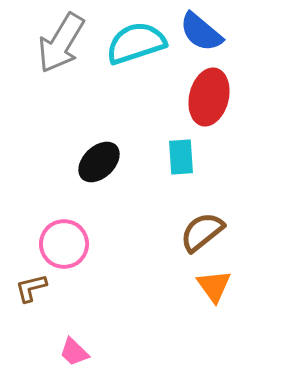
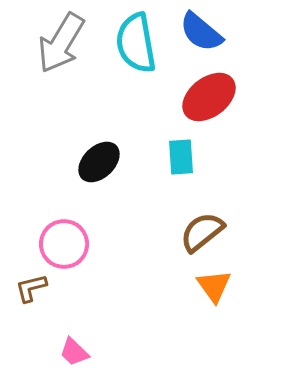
cyan semicircle: rotated 82 degrees counterclockwise
red ellipse: rotated 38 degrees clockwise
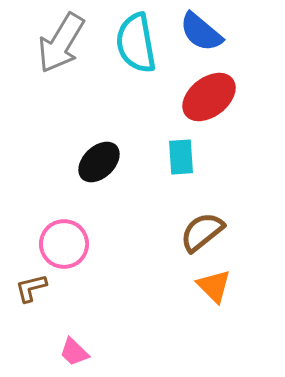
orange triangle: rotated 9 degrees counterclockwise
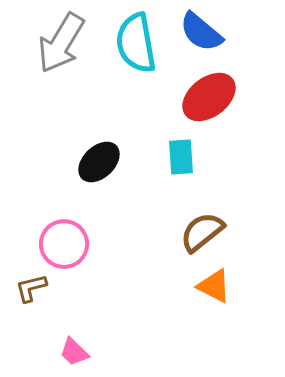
orange triangle: rotated 18 degrees counterclockwise
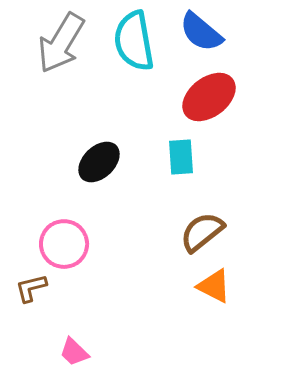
cyan semicircle: moved 2 px left, 2 px up
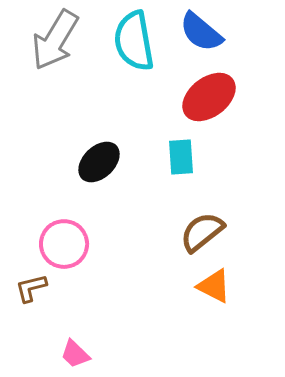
gray arrow: moved 6 px left, 3 px up
pink trapezoid: moved 1 px right, 2 px down
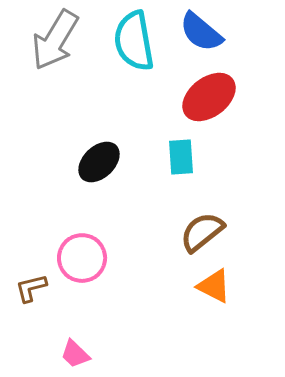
pink circle: moved 18 px right, 14 px down
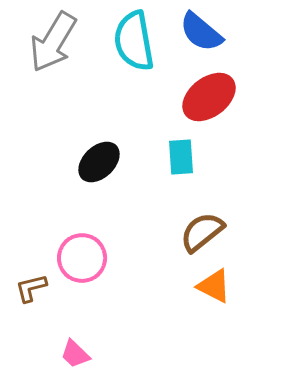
gray arrow: moved 2 px left, 2 px down
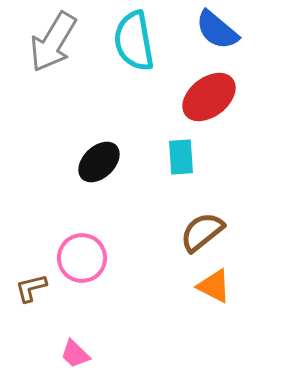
blue semicircle: moved 16 px right, 2 px up
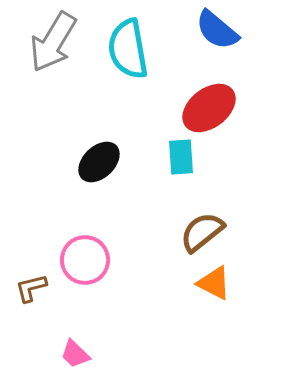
cyan semicircle: moved 6 px left, 8 px down
red ellipse: moved 11 px down
pink circle: moved 3 px right, 2 px down
orange triangle: moved 3 px up
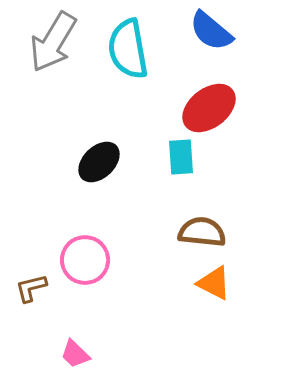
blue semicircle: moved 6 px left, 1 px down
brown semicircle: rotated 45 degrees clockwise
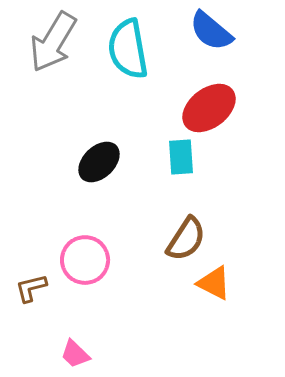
brown semicircle: moved 16 px left, 7 px down; rotated 117 degrees clockwise
